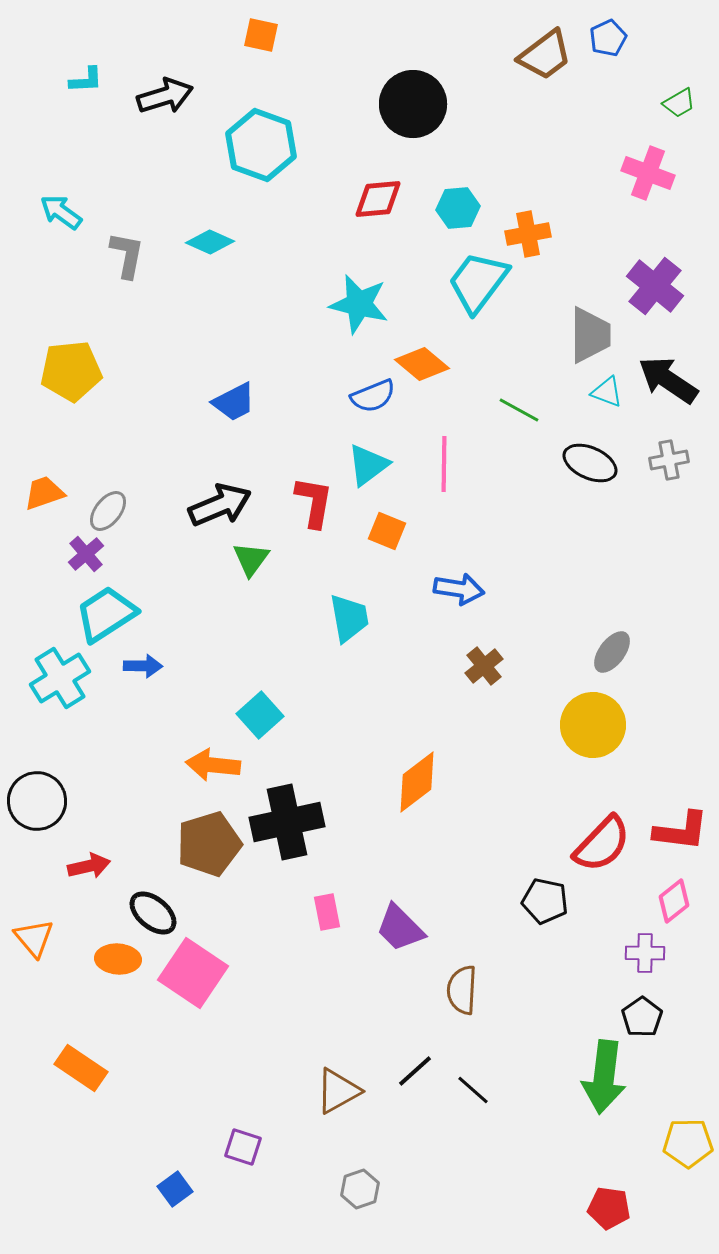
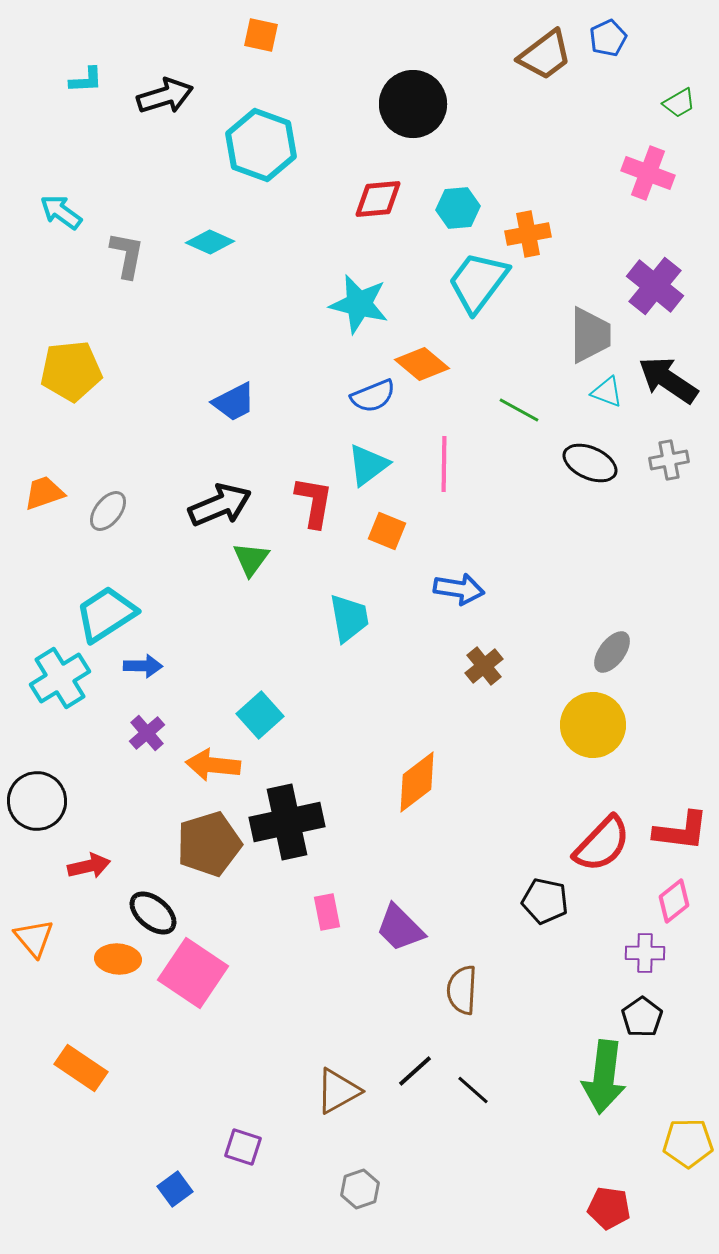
purple cross at (86, 554): moved 61 px right, 179 px down
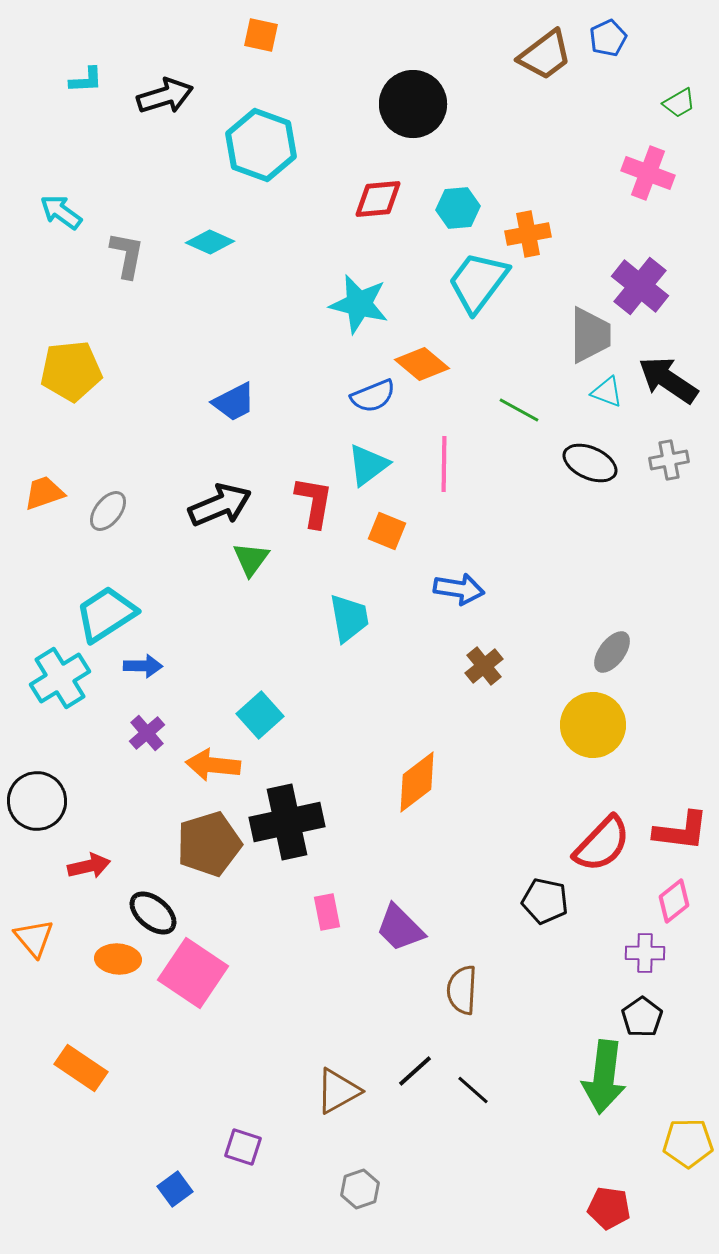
purple cross at (655, 286): moved 15 px left
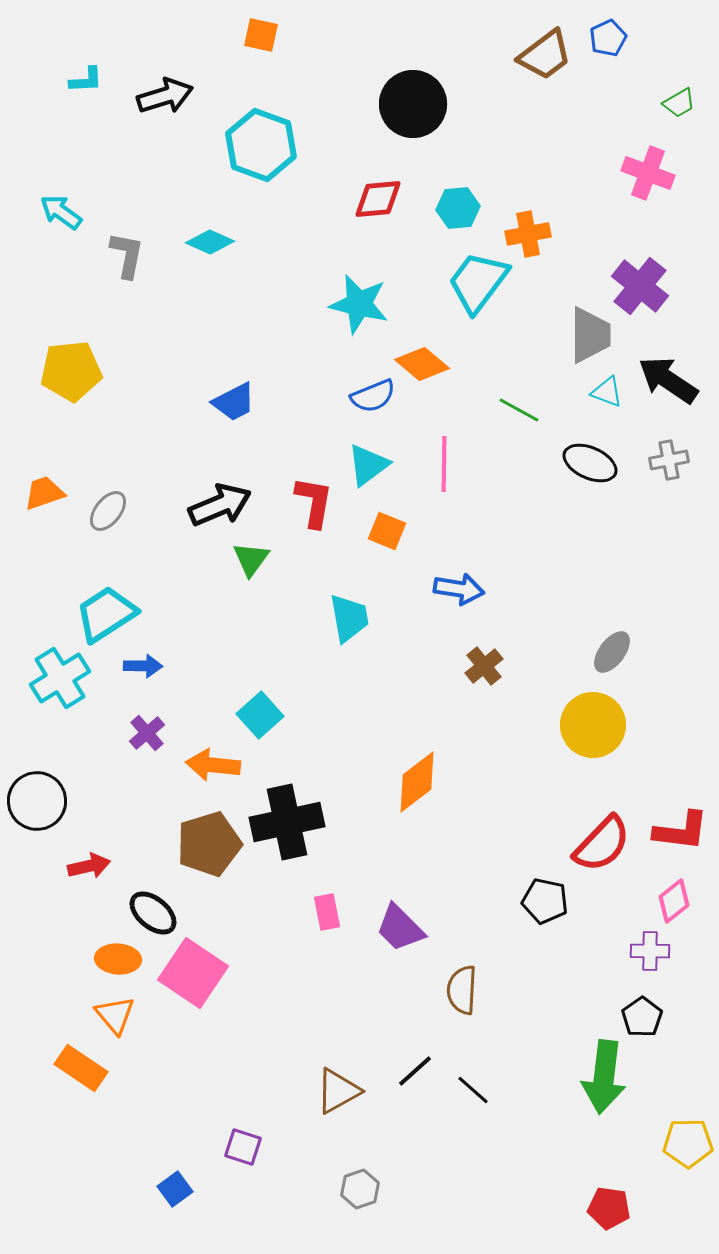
orange triangle at (34, 938): moved 81 px right, 77 px down
purple cross at (645, 953): moved 5 px right, 2 px up
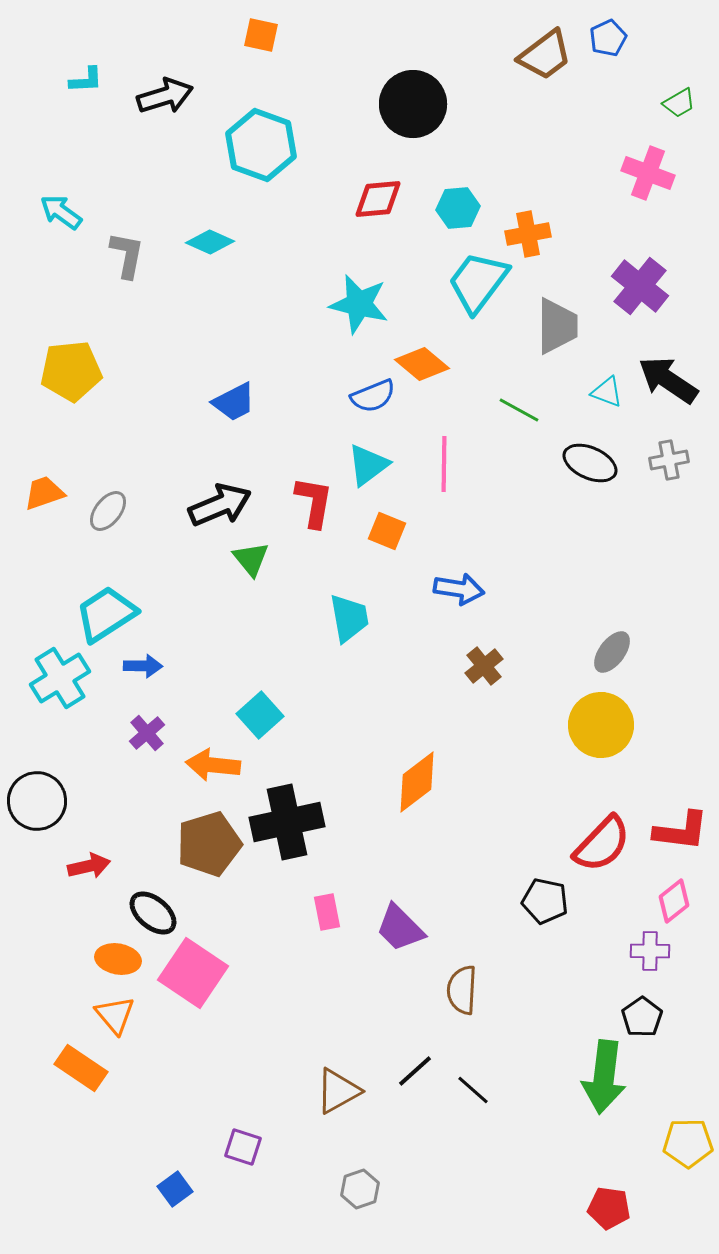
gray trapezoid at (590, 335): moved 33 px left, 9 px up
green triangle at (251, 559): rotated 15 degrees counterclockwise
yellow circle at (593, 725): moved 8 px right
orange ellipse at (118, 959): rotated 6 degrees clockwise
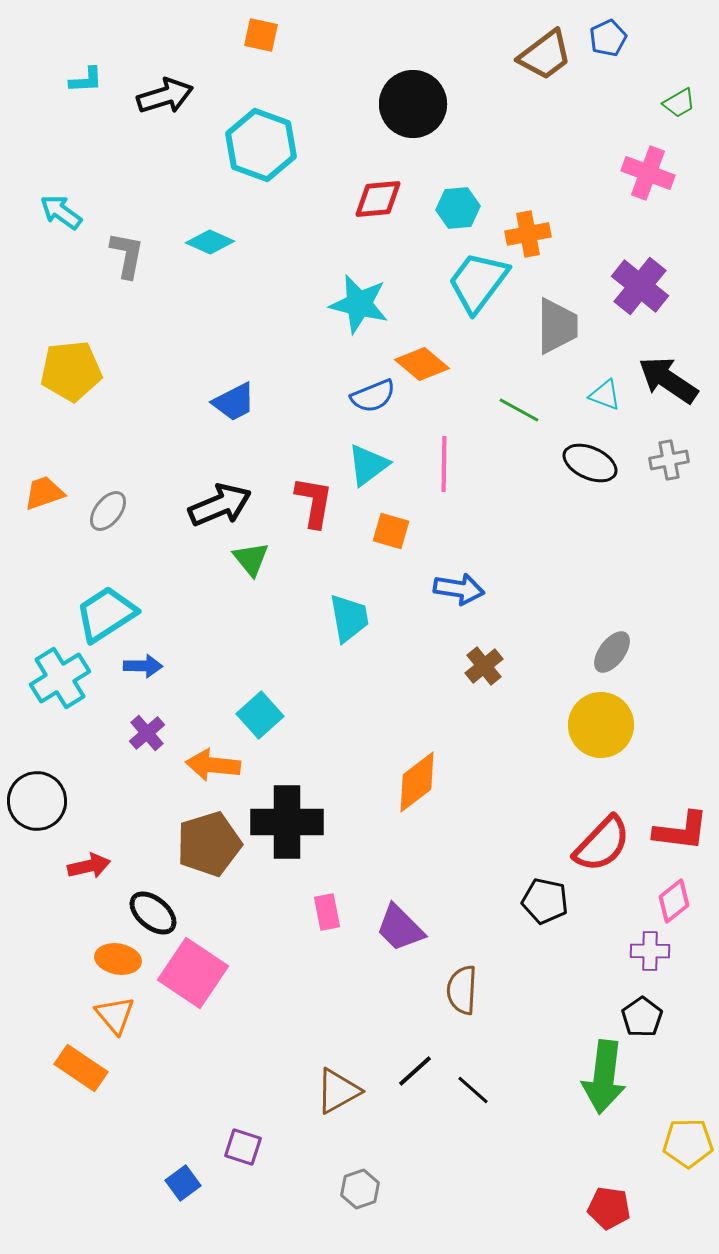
cyan triangle at (607, 392): moved 2 px left, 3 px down
orange square at (387, 531): moved 4 px right; rotated 6 degrees counterclockwise
black cross at (287, 822): rotated 12 degrees clockwise
blue square at (175, 1189): moved 8 px right, 6 px up
